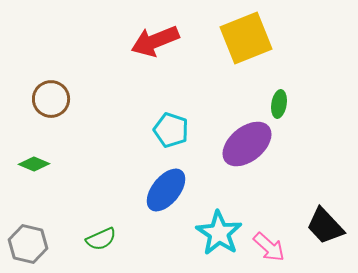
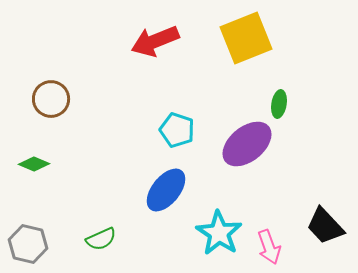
cyan pentagon: moved 6 px right
pink arrow: rotated 28 degrees clockwise
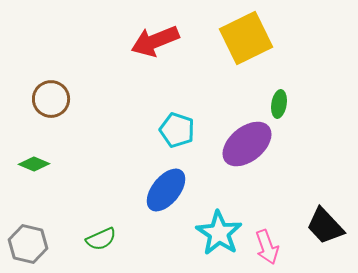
yellow square: rotated 4 degrees counterclockwise
pink arrow: moved 2 px left
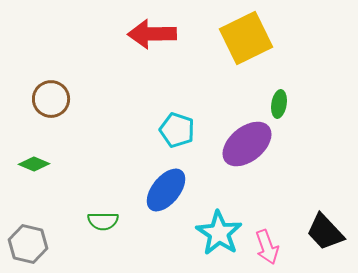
red arrow: moved 3 px left, 7 px up; rotated 21 degrees clockwise
black trapezoid: moved 6 px down
green semicircle: moved 2 px right, 18 px up; rotated 24 degrees clockwise
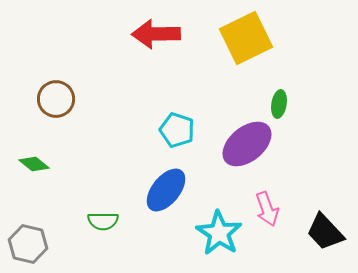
red arrow: moved 4 px right
brown circle: moved 5 px right
green diamond: rotated 16 degrees clockwise
pink arrow: moved 38 px up
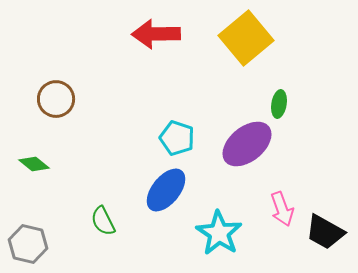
yellow square: rotated 14 degrees counterclockwise
cyan pentagon: moved 8 px down
pink arrow: moved 15 px right
green semicircle: rotated 64 degrees clockwise
black trapezoid: rotated 18 degrees counterclockwise
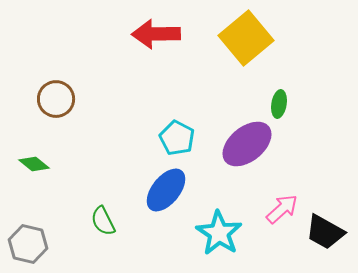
cyan pentagon: rotated 8 degrees clockwise
pink arrow: rotated 112 degrees counterclockwise
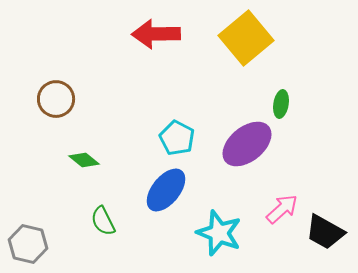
green ellipse: moved 2 px right
green diamond: moved 50 px right, 4 px up
cyan star: rotated 12 degrees counterclockwise
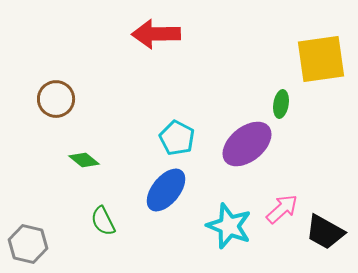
yellow square: moved 75 px right, 21 px down; rotated 32 degrees clockwise
cyan star: moved 10 px right, 7 px up
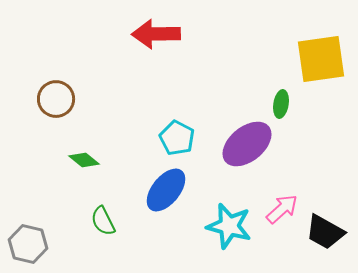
cyan star: rotated 6 degrees counterclockwise
